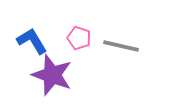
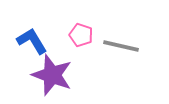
pink pentagon: moved 2 px right, 3 px up
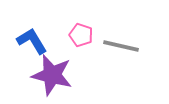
purple star: rotated 6 degrees counterclockwise
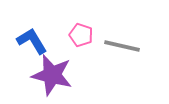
gray line: moved 1 px right
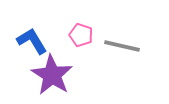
purple star: rotated 18 degrees clockwise
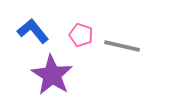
blue L-shape: moved 1 px right, 10 px up; rotated 8 degrees counterclockwise
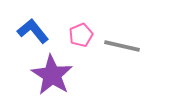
pink pentagon: rotated 30 degrees clockwise
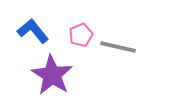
gray line: moved 4 px left, 1 px down
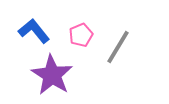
blue L-shape: moved 1 px right
gray line: rotated 72 degrees counterclockwise
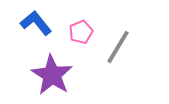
blue L-shape: moved 2 px right, 8 px up
pink pentagon: moved 3 px up
